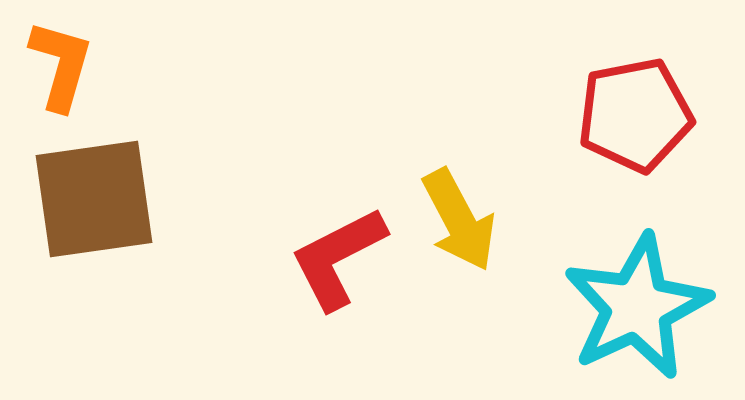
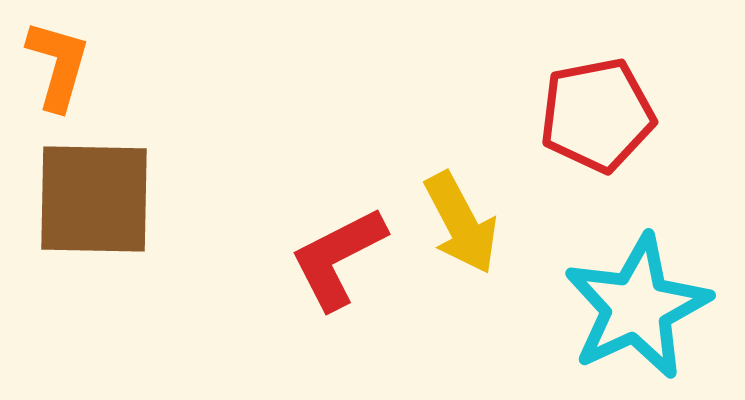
orange L-shape: moved 3 px left
red pentagon: moved 38 px left
brown square: rotated 9 degrees clockwise
yellow arrow: moved 2 px right, 3 px down
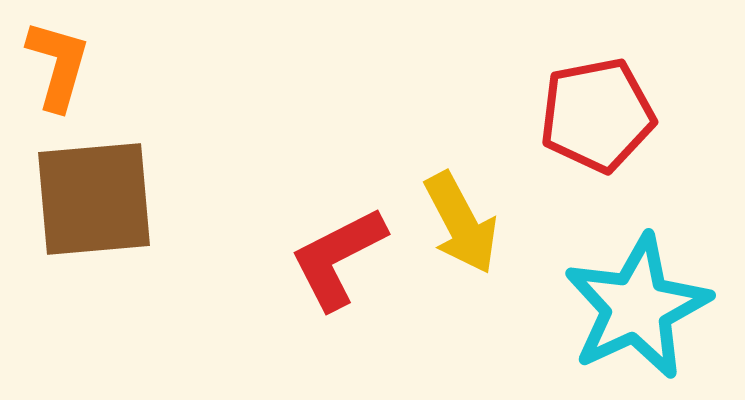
brown square: rotated 6 degrees counterclockwise
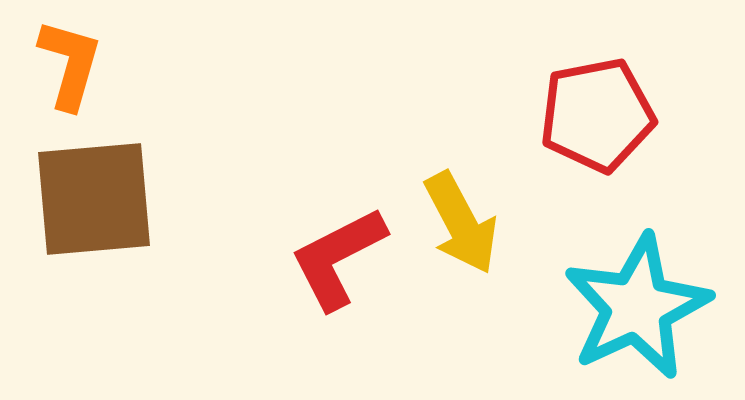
orange L-shape: moved 12 px right, 1 px up
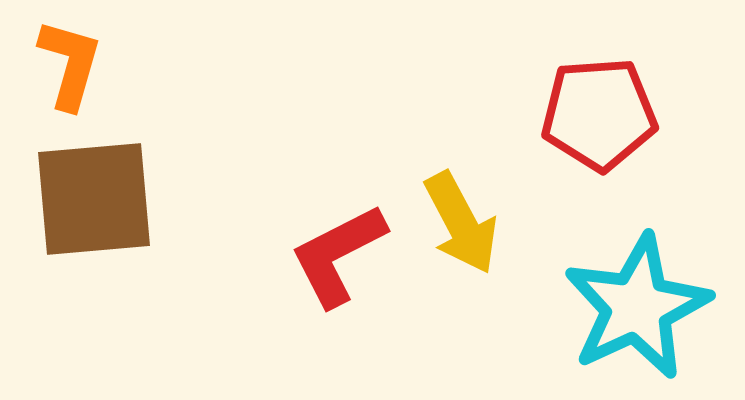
red pentagon: moved 2 px right, 1 px up; rotated 7 degrees clockwise
red L-shape: moved 3 px up
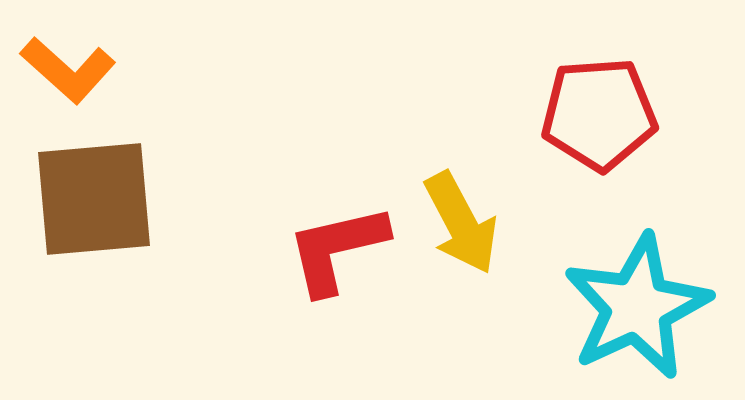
orange L-shape: moved 2 px left, 6 px down; rotated 116 degrees clockwise
red L-shape: moved 1 px left, 6 px up; rotated 14 degrees clockwise
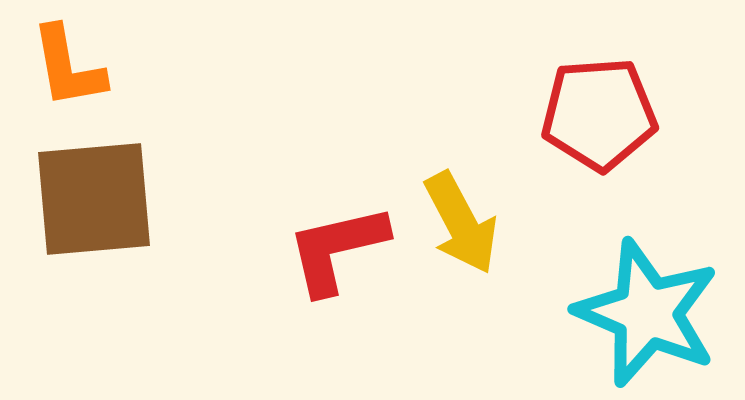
orange L-shape: moved 3 px up; rotated 38 degrees clockwise
cyan star: moved 10 px right, 6 px down; rotated 24 degrees counterclockwise
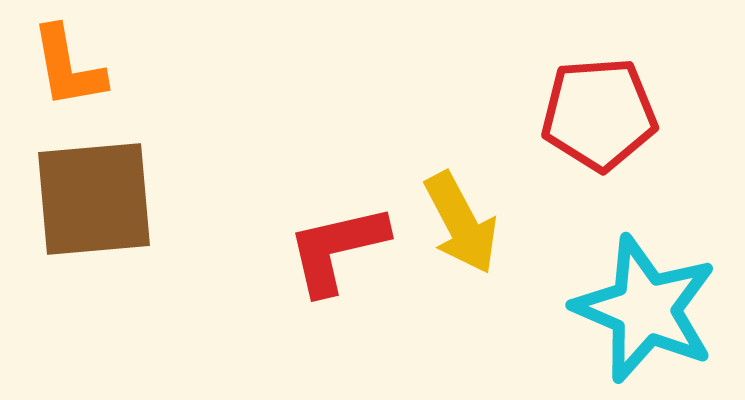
cyan star: moved 2 px left, 4 px up
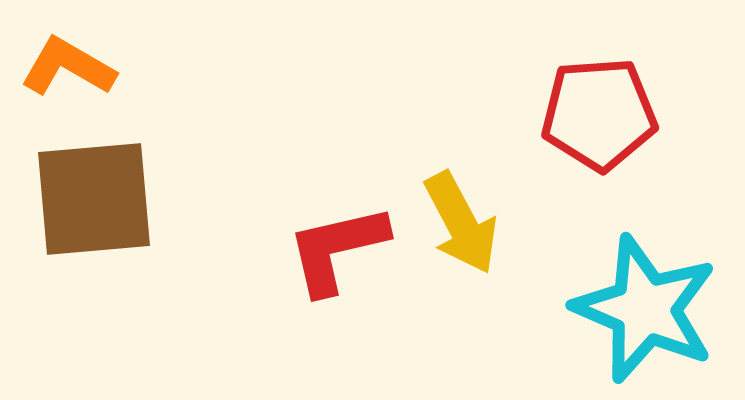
orange L-shape: rotated 130 degrees clockwise
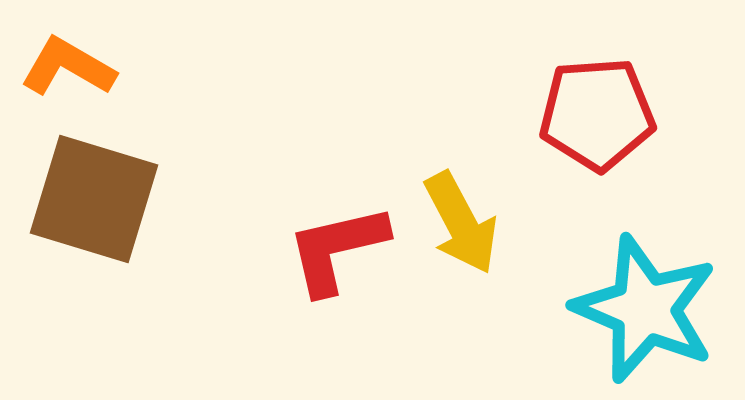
red pentagon: moved 2 px left
brown square: rotated 22 degrees clockwise
